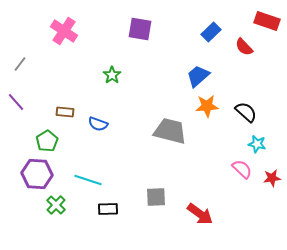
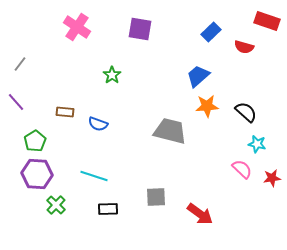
pink cross: moved 13 px right, 4 px up
red semicircle: rotated 30 degrees counterclockwise
green pentagon: moved 12 px left
cyan line: moved 6 px right, 4 px up
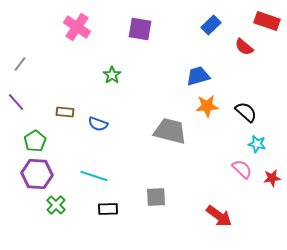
blue rectangle: moved 7 px up
red semicircle: rotated 24 degrees clockwise
blue trapezoid: rotated 25 degrees clockwise
red arrow: moved 19 px right, 2 px down
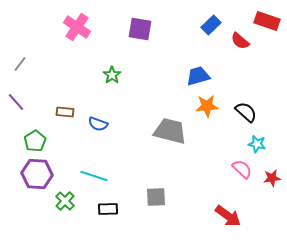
red semicircle: moved 4 px left, 6 px up
green cross: moved 9 px right, 4 px up
red arrow: moved 9 px right
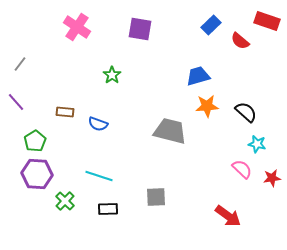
cyan line: moved 5 px right
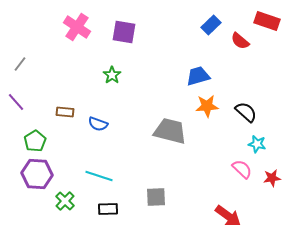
purple square: moved 16 px left, 3 px down
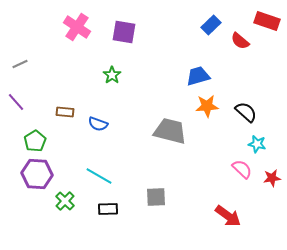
gray line: rotated 28 degrees clockwise
cyan line: rotated 12 degrees clockwise
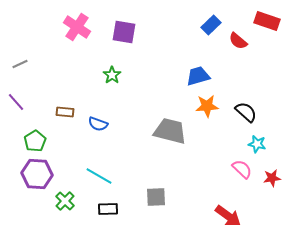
red semicircle: moved 2 px left
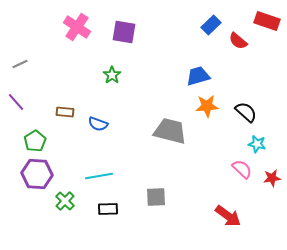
cyan line: rotated 40 degrees counterclockwise
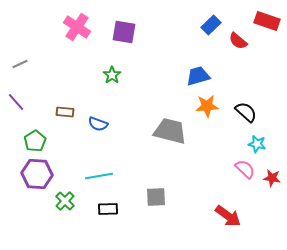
pink semicircle: moved 3 px right
red star: rotated 18 degrees clockwise
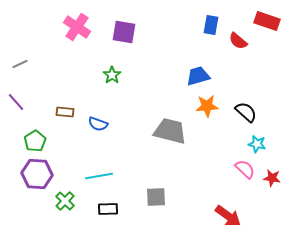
blue rectangle: rotated 36 degrees counterclockwise
